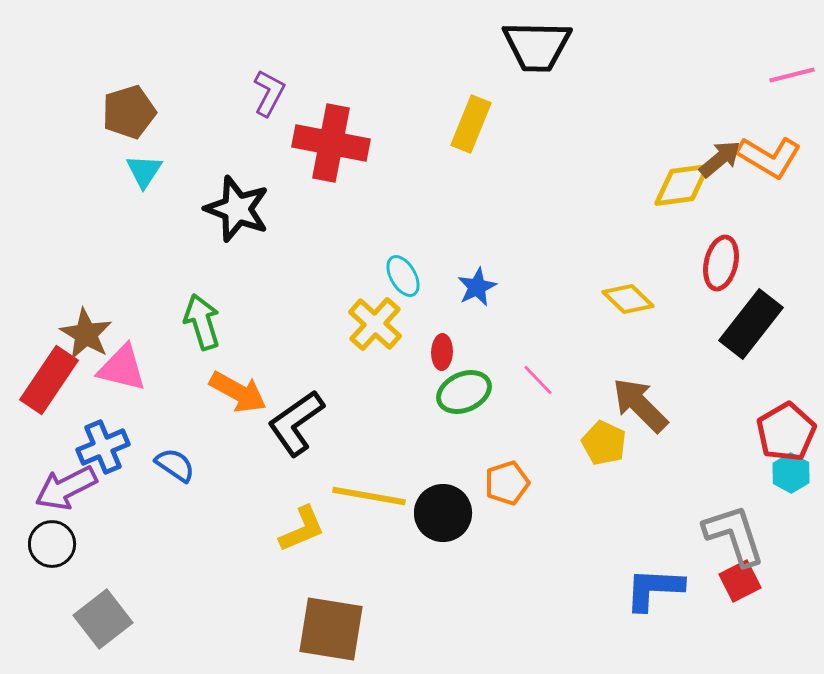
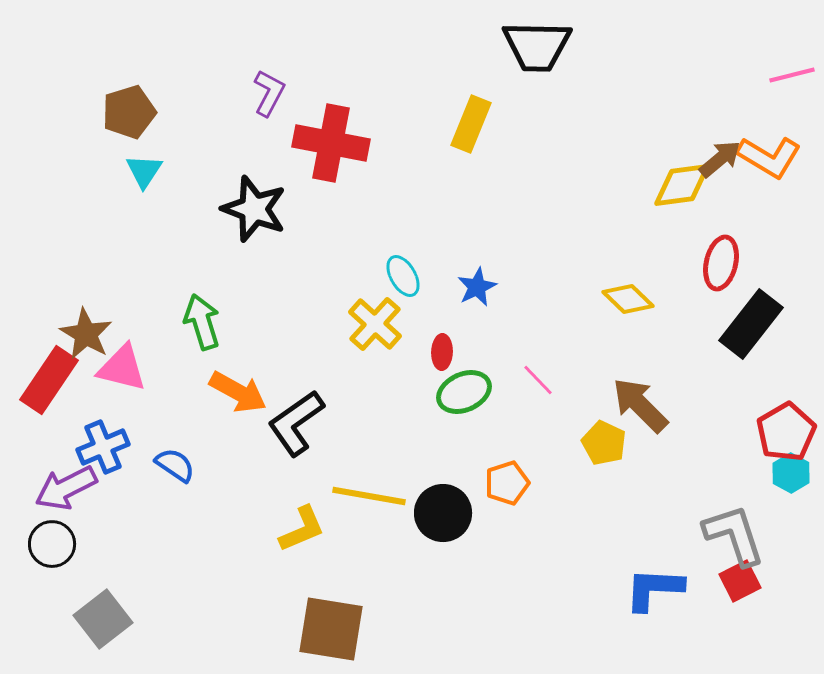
black star at (237, 209): moved 17 px right
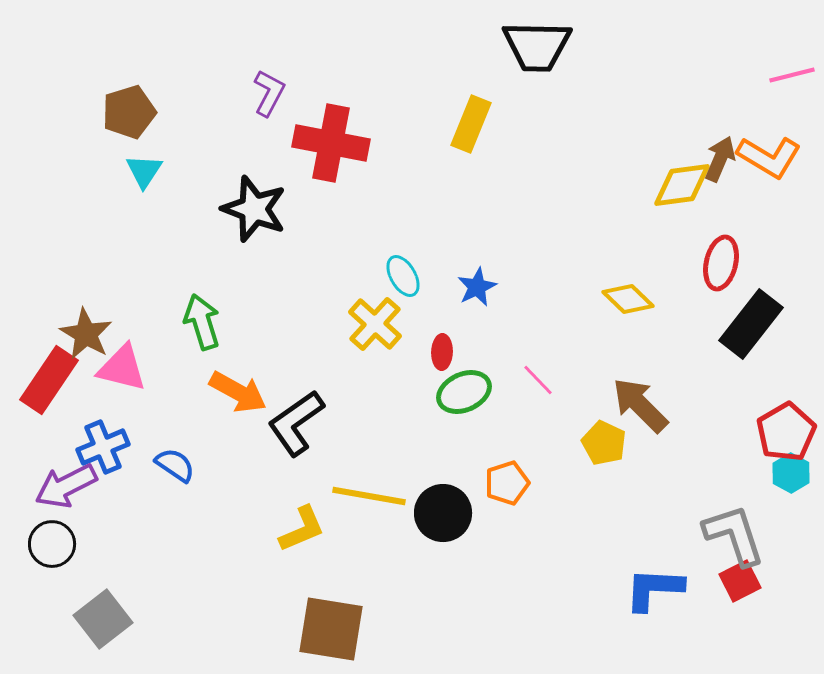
brown arrow at (720, 159): rotated 27 degrees counterclockwise
purple arrow at (66, 488): moved 2 px up
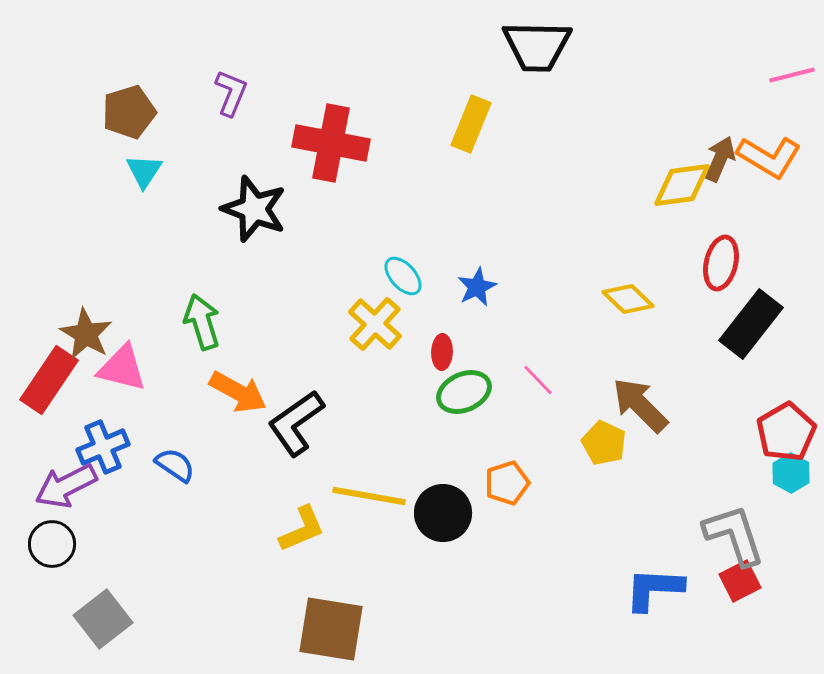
purple L-shape at (269, 93): moved 38 px left; rotated 6 degrees counterclockwise
cyan ellipse at (403, 276): rotated 12 degrees counterclockwise
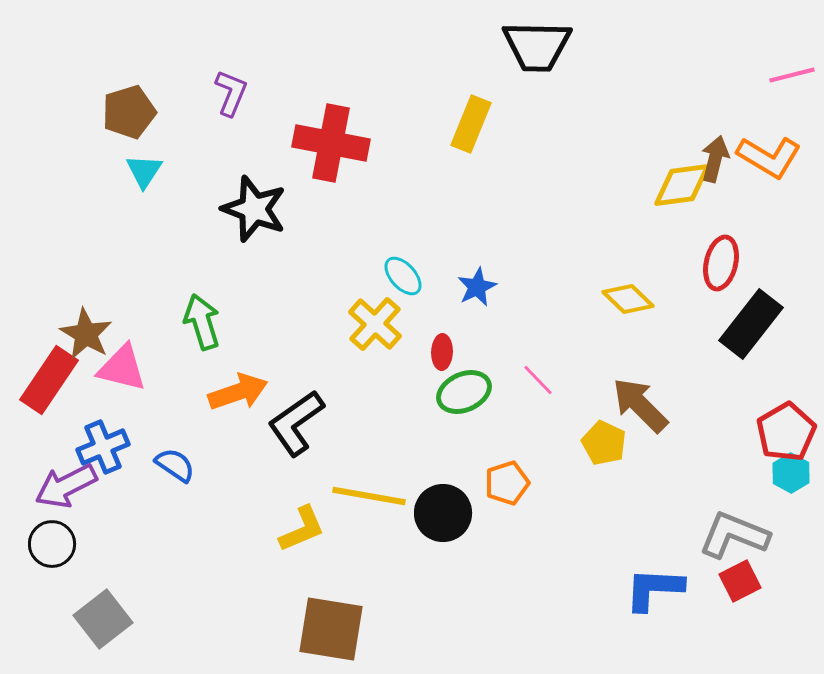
brown arrow at (720, 159): moved 5 px left; rotated 9 degrees counterclockwise
orange arrow at (238, 392): rotated 48 degrees counterclockwise
gray L-shape at (734, 535): rotated 50 degrees counterclockwise
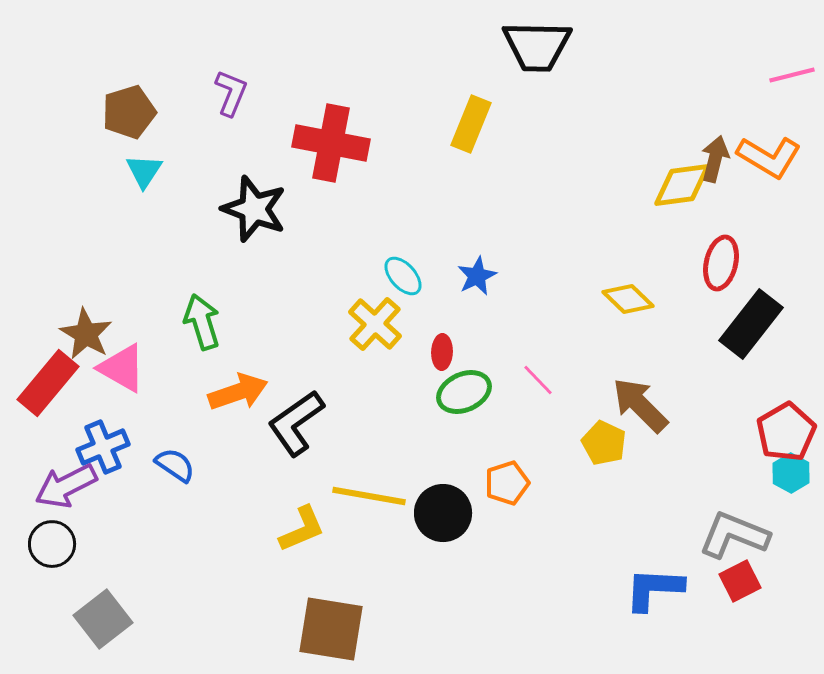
blue star at (477, 287): moved 11 px up
pink triangle at (122, 368): rotated 16 degrees clockwise
red rectangle at (49, 380): moved 1 px left, 3 px down; rotated 6 degrees clockwise
